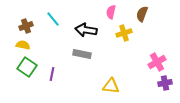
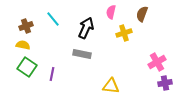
black arrow: moved 2 px up; rotated 105 degrees clockwise
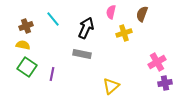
yellow triangle: rotated 48 degrees counterclockwise
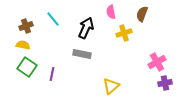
pink semicircle: rotated 24 degrees counterclockwise
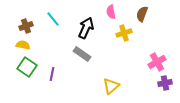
gray rectangle: rotated 24 degrees clockwise
